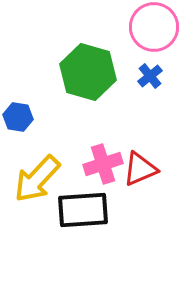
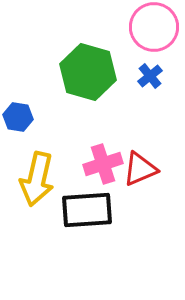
yellow arrow: rotated 30 degrees counterclockwise
black rectangle: moved 4 px right
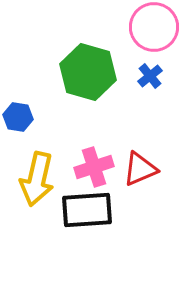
pink cross: moved 9 px left, 3 px down
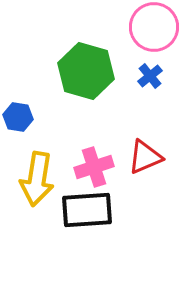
green hexagon: moved 2 px left, 1 px up
red triangle: moved 5 px right, 12 px up
yellow arrow: rotated 4 degrees counterclockwise
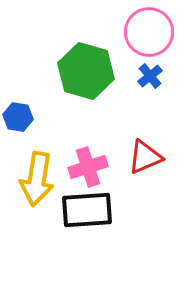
pink circle: moved 5 px left, 5 px down
pink cross: moved 6 px left
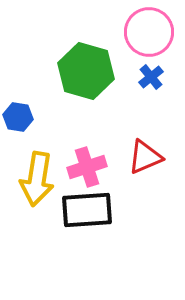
blue cross: moved 1 px right, 1 px down
pink cross: moved 1 px left
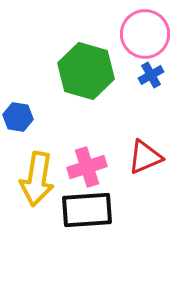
pink circle: moved 4 px left, 2 px down
blue cross: moved 2 px up; rotated 10 degrees clockwise
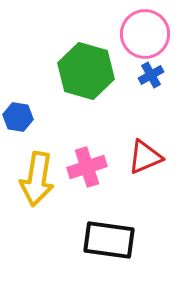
black rectangle: moved 22 px right, 30 px down; rotated 12 degrees clockwise
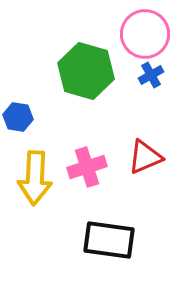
yellow arrow: moved 2 px left, 1 px up; rotated 6 degrees counterclockwise
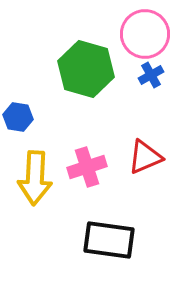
green hexagon: moved 2 px up
